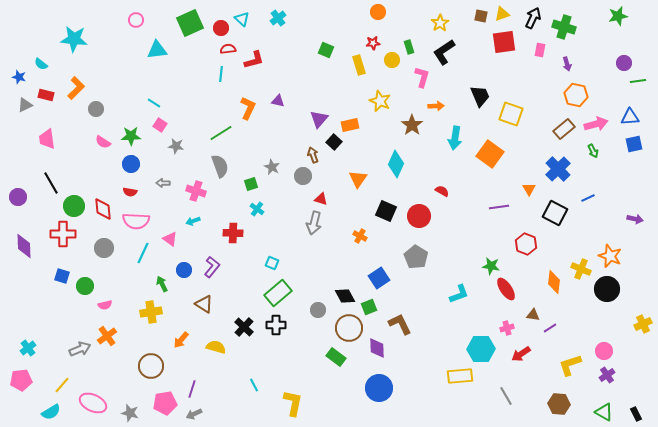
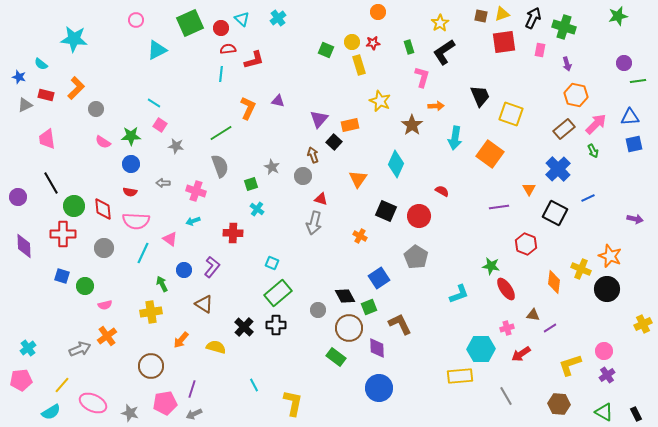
cyan triangle at (157, 50): rotated 20 degrees counterclockwise
yellow circle at (392, 60): moved 40 px left, 18 px up
pink arrow at (596, 124): rotated 30 degrees counterclockwise
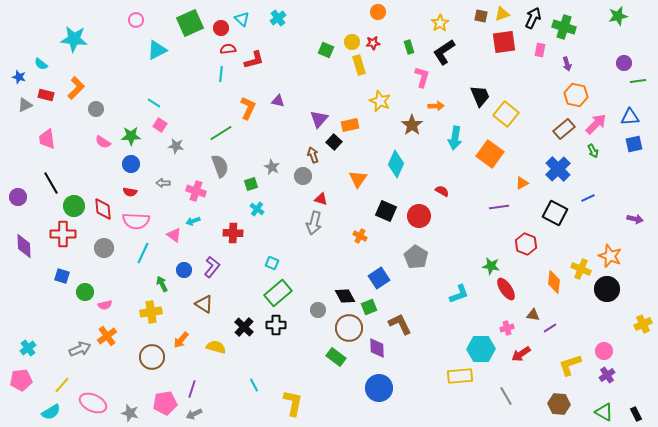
yellow square at (511, 114): moved 5 px left; rotated 20 degrees clockwise
orange triangle at (529, 189): moved 7 px left, 6 px up; rotated 32 degrees clockwise
pink triangle at (170, 239): moved 4 px right, 4 px up
green circle at (85, 286): moved 6 px down
brown circle at (151, 366): moved 1 px right, 9 px up
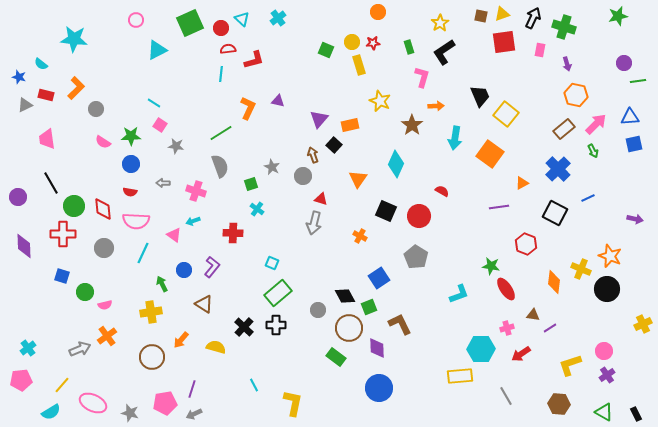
black square at (334, 142): moved 3 px down
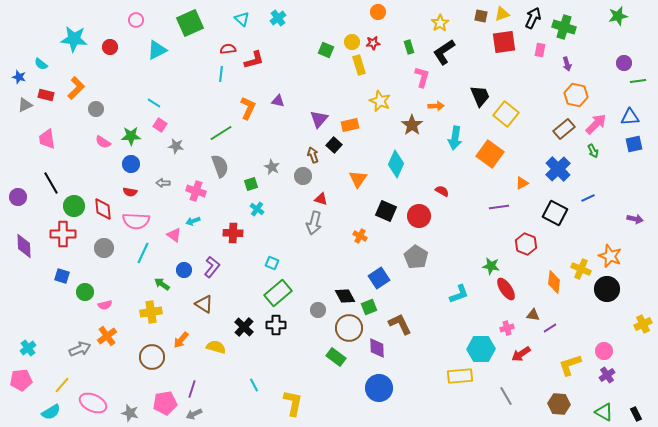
red circle at (221, 28): moved 111 px left, 19 px down
green arrow at (162, 284): rotated 28 degrees counterclockwise
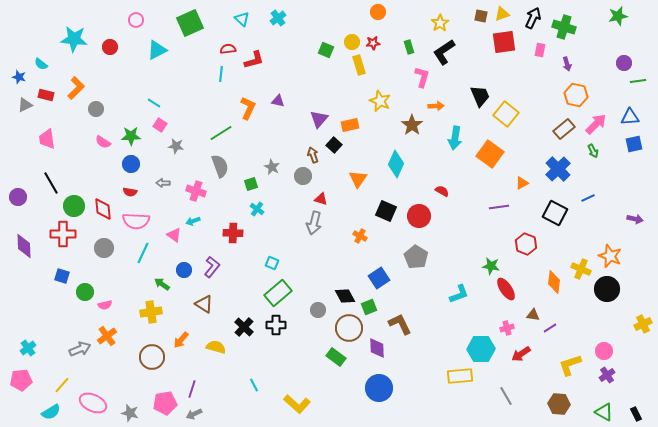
yellow L-shape at (293, 403): moved 4 px right, 1 px down; rotated 120 degrees clockwise
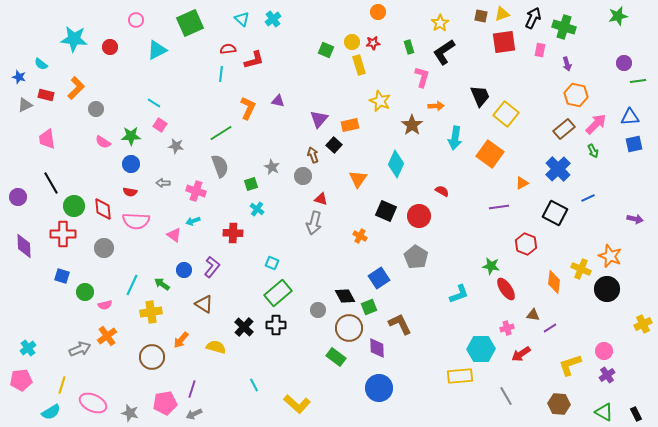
cyan cross at (278, 18): moved 5 px left, 1 px down
cyan line at (143, 253): moved 11 px left, 32 px down
yellow line at (62, 385): rotated 24 degrees counterclockwise
